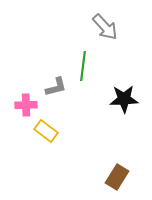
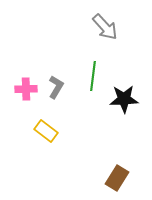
green line: moved 10 px right, 10 px down
gray L-shape: rotated 45 degrees counterclockwise
pink cross: moved 16 px up
brown rectangle: moved 1 px down
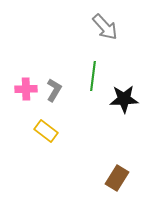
gray L-shape: moved 2 px left, 3 px down
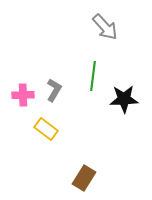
pink cross: moved 3 px left, 6 px down
yellow rectangle: moved 2 px up
brown rectangle: moved 33 px left
